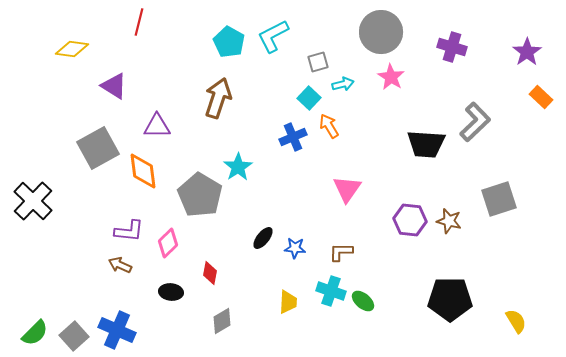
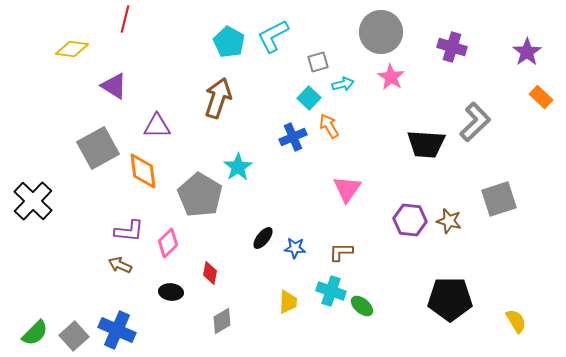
red line at (139, 22): moved 14 px left, 3 px up
green ellipse at (363, 301): moved 1 px left, 5 px down
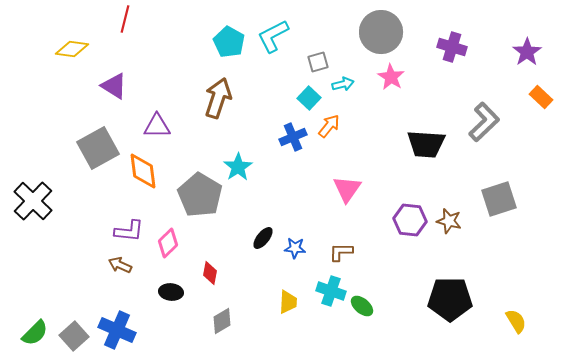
gray L-shape at (475, 122): moved 9 px right
orange arrow at (329, 126): rotated 70 degrees clockwise
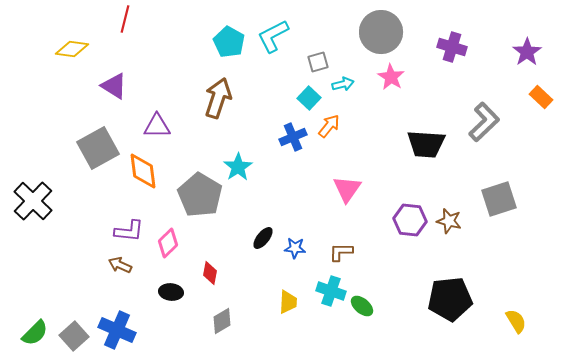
black pentagon at (450, 299): rotated 6 degrees counterclockwise
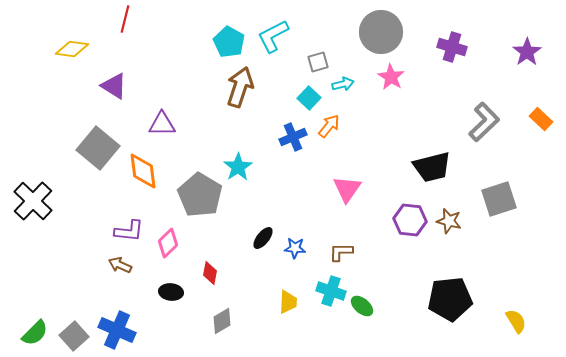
orange rectangle at (541, 97): moved 22 px down
brown arrow at (218, 98): moved 22 px right, 11 px up
purple triangle at (157, 126): moved 5 px right, 2 px up
black trapezoid at (426, 144): moved 6 px right, 23 px down; rotated 18 degrees counterclockwise
gray square at (98, 148): rotated 21 degrees counterclockwise
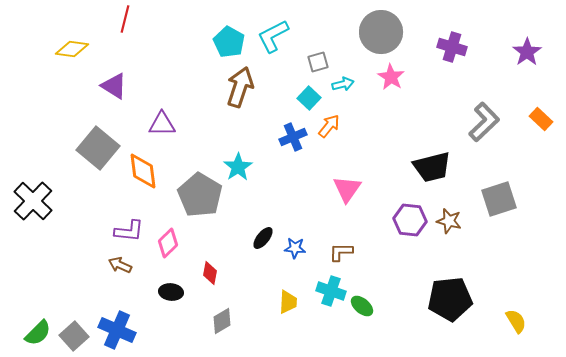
green semicircle at (35, 333): moved 3 px right
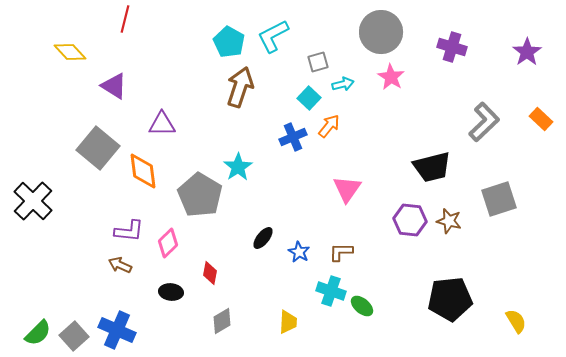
yellow diamond at (72, 49): moved 2 px left, 3 px down; rotated 40 degrees clockwise
blue star at (295, 248): moved 4 px right, 4 px down; rotated 25 degrees clockwise
yellow trapezoid at (288, 302): moved 20 px down
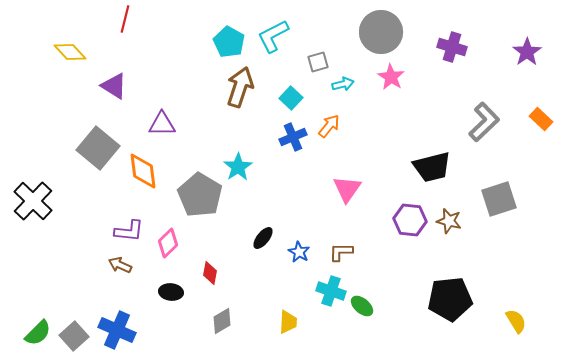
cyan square at (309, 98): moved 18 px left
